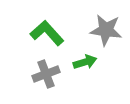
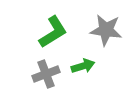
green L-shape: moved 6 px right, 1 px up; rotated 100 degrees clockwise
green arrow: moved 2 px left, 4 px down
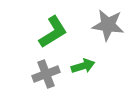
gray star: moved 2 px right, 5 px up
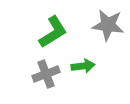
green arrow: rotated 10 degrees clockwise
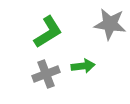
gray star: moved 2 px right, 1 px up
green L-shape: moved 5 px left
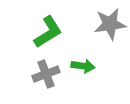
gray star: rotated 16 degrees counterclockwise
green arrow: rotated 15 degrees clockwise
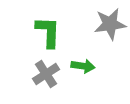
green L-shape: rotated 56 degrees counterclockwise
gray cross: rotated 12 degrees counterclockwise
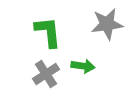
gray star: moved 3 px left
green L-shape: rotated 8 degrees counterclockwise
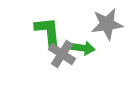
green arrow: moved 18 px up
gray cross: moved 16 px right, 20 px up; rotated 24 degrees counterclockwise
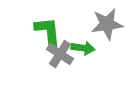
gray cross: moved 2 px left
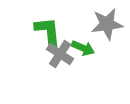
green arrow: rotated 15 degrees clockwise
